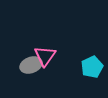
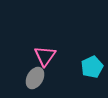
gray ellipse: moved 4 px right, 13 px down; rotated 40 degrees counterclockwise
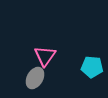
cyan pentagon: rotated 30 degrees clockwise
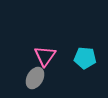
cyan pentagon: moved 7 px left, 9 px up
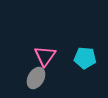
gray ellipse: moved 1 px right
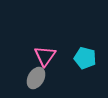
cyan pentagon: rotated 10 degrees clockwise
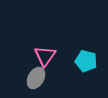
cyan pentagon: moved 1 px right, 3 px down
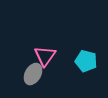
gray ellipse: moved 3 px left, 4 px up
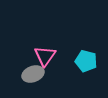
gray ellipse: rotated 40 degrees clockwise
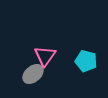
gray ellipse: rotated 20 degrees counterclockwise
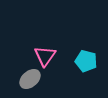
gray ellipse: moved 3 px left, 5 px down
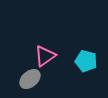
pink triangle: rotated 20 degrees clockwise
